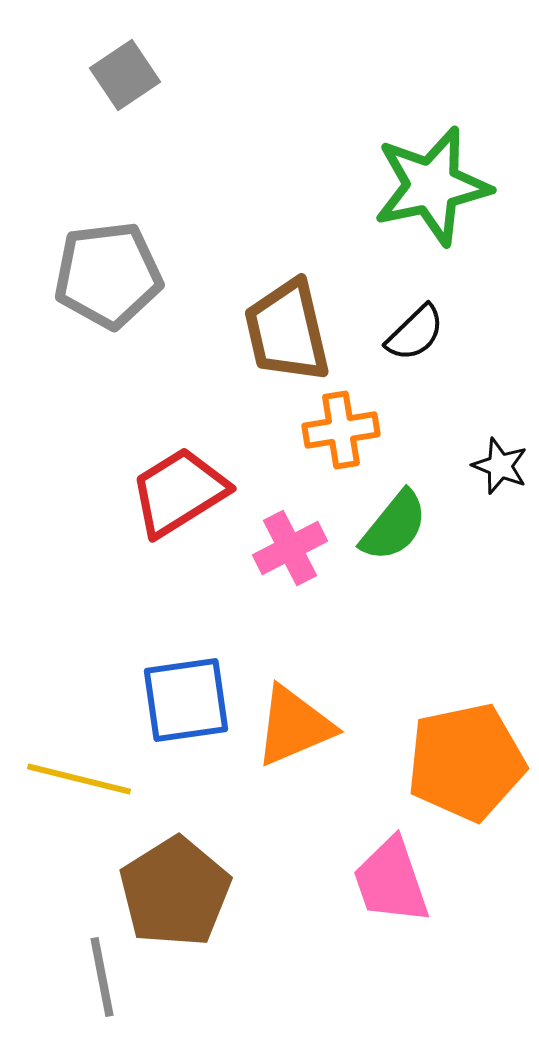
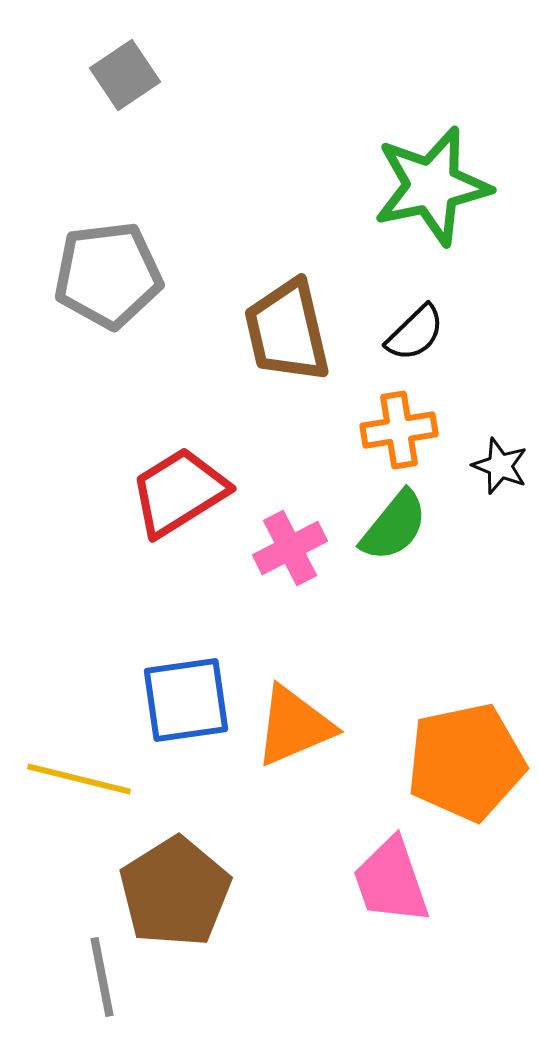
orange cross: moved 58 px right
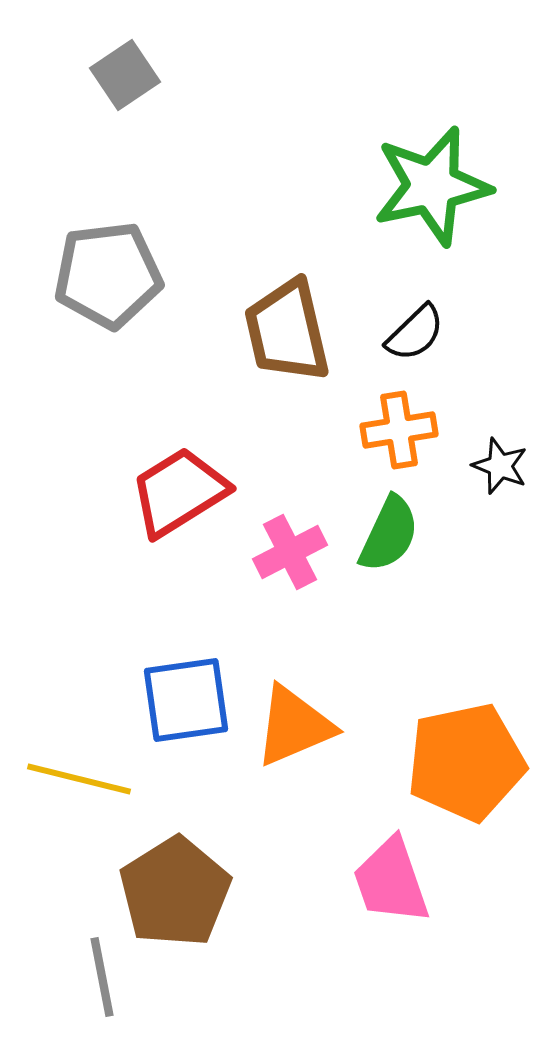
green semicircle: moved 5 px left, 8 px down; rotated 14 degrees counterclockwise
pink cross: moved 4 px down
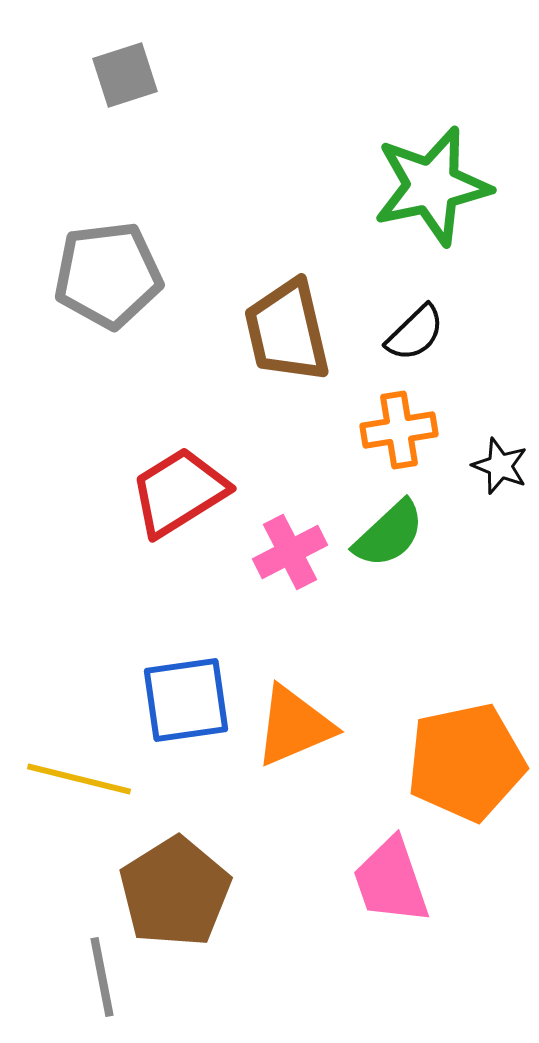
gray square: rotated 16 degrees clockwise
green semicircle: rotated 22 degrees clockwise
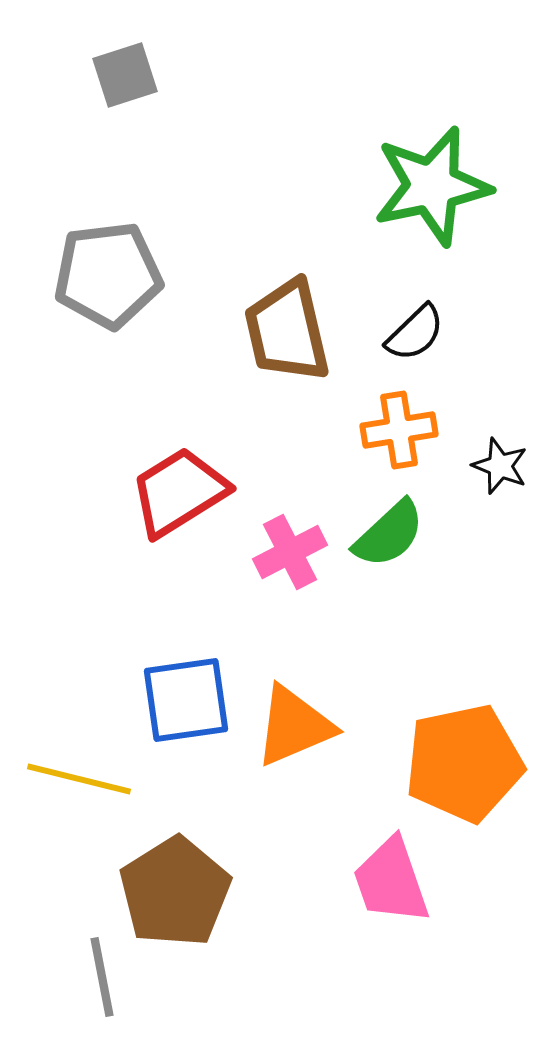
orange pentagon: moved 2 px left, 1 px down
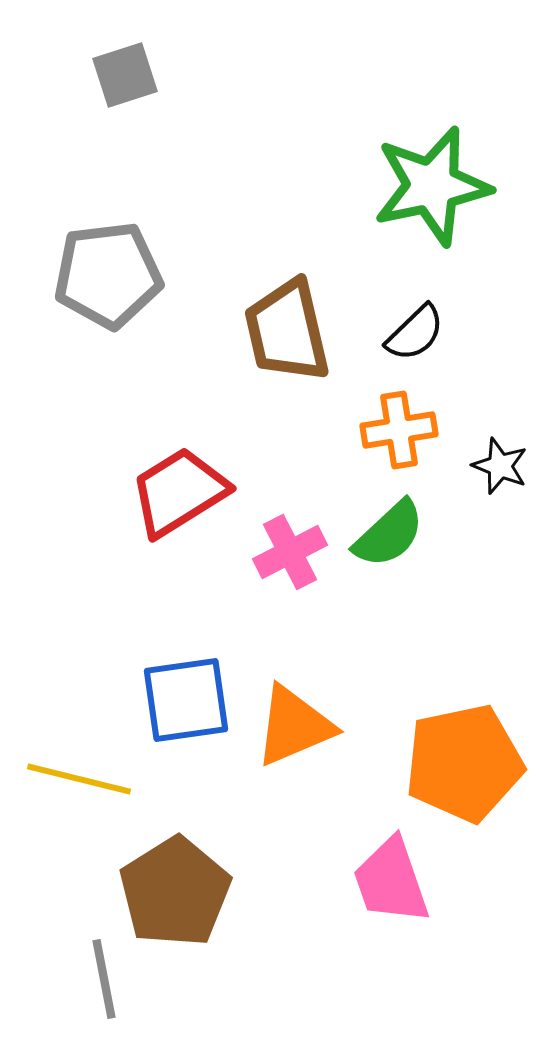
gray line: moved 2 px right, 2 px down
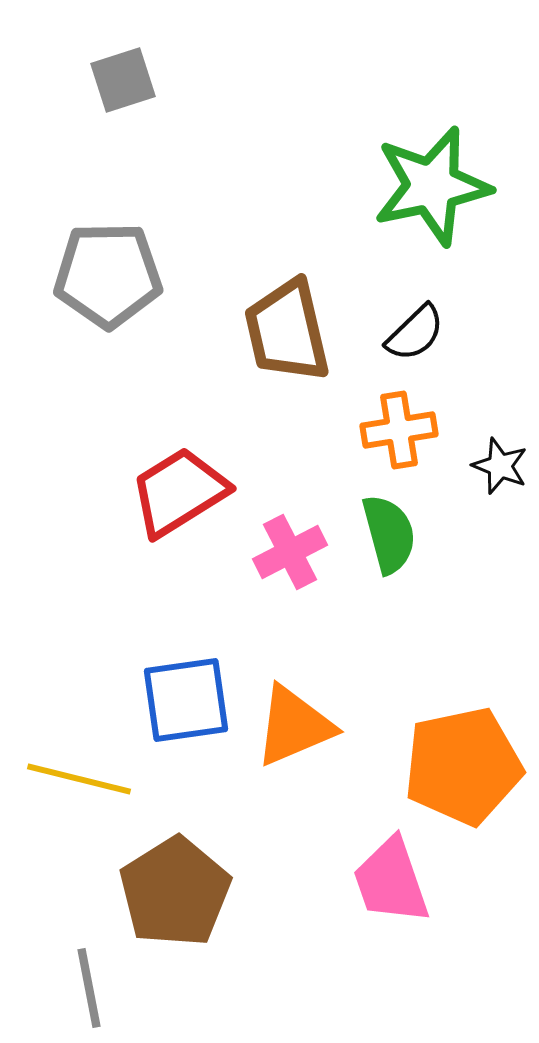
gray square: moved 2 px left, 5 px down
gray pentagon: rotated 6 degrees clockwise
green semicircle: rotated 62 degrees counterclockwise
orange pentagon: moved 1 px left, 3 px down
gray line: moved 15 px left, 9 px down
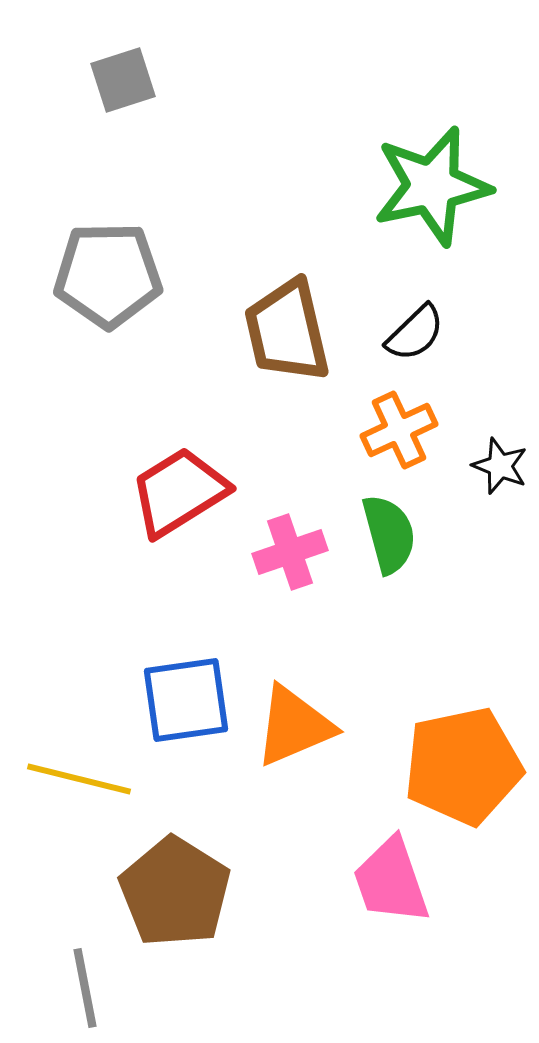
orange cross: rotated 16 degrees counterclockwise
pink cross: rotated 8 degrees clockwise
brown pentagon: rotated 8 degrees counterclockwise
gray line: moved 4 px left
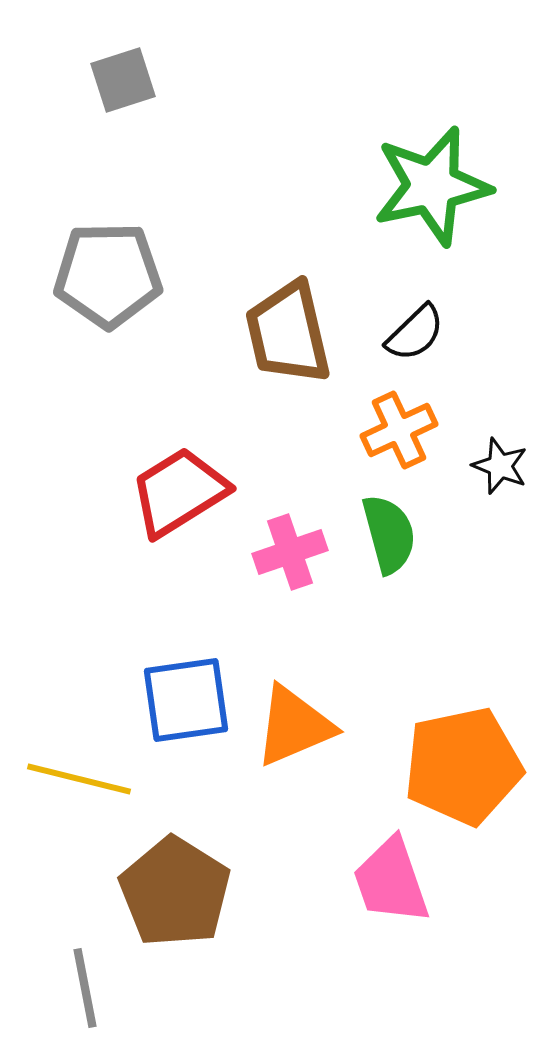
brown trapezoid: moved 1 px right, 2 px down
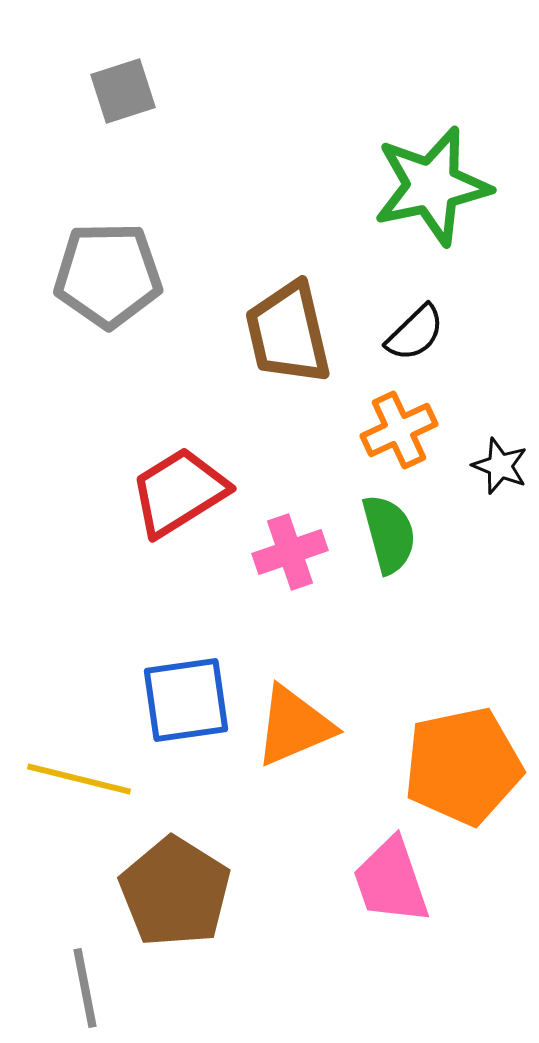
gray square: moved 11 px down
